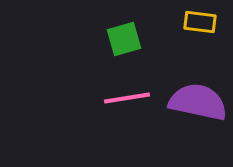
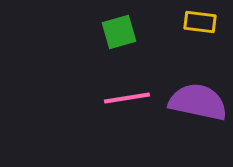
green square: moved 5 px left, 7 px up
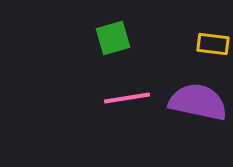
yellow rectangle: moved 13 px right, 22 px down
green square: moved 6 px left, 6 px down
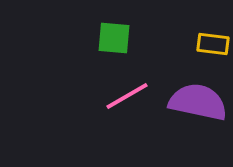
green square: moved 1 px right; rotated 21 degrees clockwise
pink line: moved 2 px up; rotated 21 degrees counterclockwise
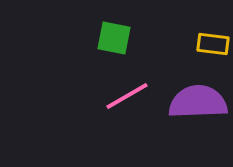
green square: rotated 6 degrees clockwise
purple semicircle: rotated 14 degrees counterclockwise
